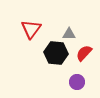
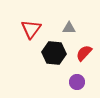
gray triangle: moved 6 px up
black hexagon: moved 2 px left
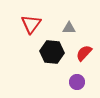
red triangle: moved 5 px up
black hexagon: moved 2 px left, 1 px up
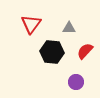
red semicircle: moved 1 px right, 2 px up
purple circle: moved 1 px left
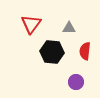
red semicircle: rotated 36 degrees counterclockwise
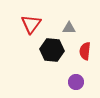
black hexagon: moved 2 px up
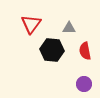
red semicircle: rotated 18 degrees counterclockwise
purple circle: moved 8 px right, 2 px down
